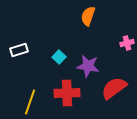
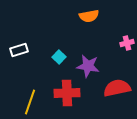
orange semicircle: moved 1 px right; rotated 120 degrees counterclockwise
red semicircle: moved 3 px right; rotated 24 degrees clockwise
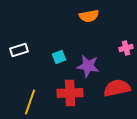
pink cross: moved 1 px left, 5 px down
cyan square: rotated 24 degrees clockwise
red cross: moved 3 px right
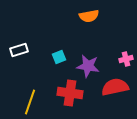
pink cross: moved 11 px down
red semicircle: moved 2 px left, 1 px up
red cross: rotated 10 degrees clockwise
